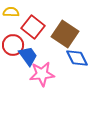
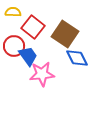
yellow semicircle: moved 2 px right
red circle: moved 1 px right, 1 px down
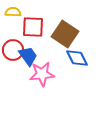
red square: rotated 35 degrees counterclockwise
red circle: moved 1 px left, 4 px down
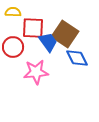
red square: moved 1 px down
red circle: moved 3 px up
blue trapezoid: moved 20 px right, 14 px up
pink star: moved 6 px left, 2 px up
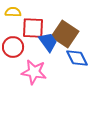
pink star: moved 2 px left; rotated 15 degrees clockwise
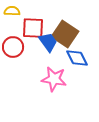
yellow semicircle: moved 1 px left, 1 px up
pink star: moved 20 px right, 7 px down
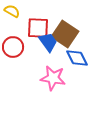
yellow semicircle: rotated 28 degrees clockwise
red square: moved 5 px right
pink star: moved 1 px left, 1 px up
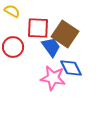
blue trapezoid: moved 3 px right, 5 px down
blue diamond: moved 6 px left, 10 px down
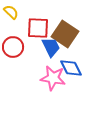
yellow semicircle: moved 1 px left, 1 px down; rotated 14 degrees clockwise
blue trapezoid: rotated 10 degrees clockwise
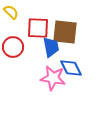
brown square: moved 2 px up; rotated 28 degrees counterclockwise
blue trapezoid: rotated 15 degrees clockwise
